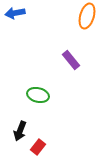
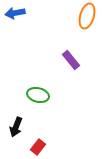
black arrow: moved 4 px left, 4 px up
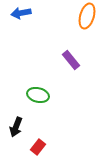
blue arrow: moved 6 px right
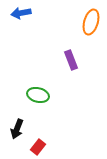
orange ellipse: moved 4 px right, 6 px down
purple rectangle: rotated 18 degrees clockwise
black arrow: moved 1 px right, 2 px down
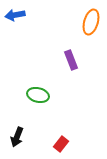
blue arrow: moved 6 px left, 2 px down
black arrow: moved 8 px down
red rectangle: moved 23 px right, 3 px up
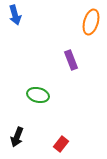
blue arrow: rotated 96 degrees counterclockwise
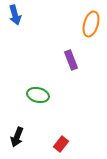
orange ellipse: moved 2 px down
